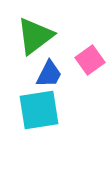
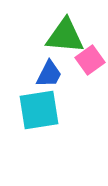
green triangle: moved 30 px right; rotated 42 degrees clockwise
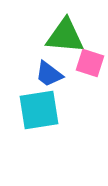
pink square: moved 3 px down; rotated 36 degrees counterclockwise
blue trapezoid: rotated 100 degrees clockwise
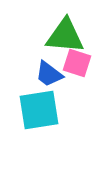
pink square: moved 13 px left
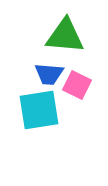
pink square: moved 22 px down; rotated 8 degrees clockwise
blue trapezoid: rotated 32 degrees counterclockwise
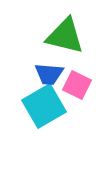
green triangle: rotated 9 degrees clockwise
cyan square: moved 5 px right, 4 px up; rotated 21 degrees counterclockwise
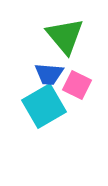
green triangle: rotated 36 degrees clockwise
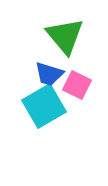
blue trapezoid: rotated 12 degrees clockwise
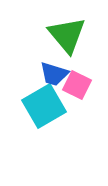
green triangle: moved 2 px right, 1 px up
blue trapezoid: moved 5 px right
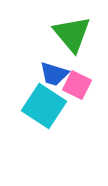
green triangle: moved 5 px right, 1 px up
cyan square: rotated 27 degrees counterclockwise
